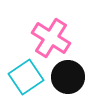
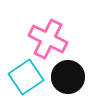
pink cross: moved 3 px left, 1 px down; rotated 6 degrees counterclockwise
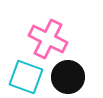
cyan square: rotated 36 degrees counterclockwise
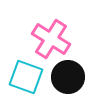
pink cross: moved 3 px right; rotated 6 degrees clockwise
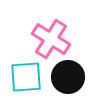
cyan square: rotated 24 degrees counterclockwise
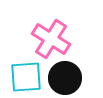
black circle: moved 3 px left, 1 px down
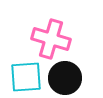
pink cross: rotated 15 degrees counterclockwise
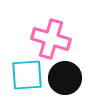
cyan square: moved 1 px right, 2 px up
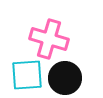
pink cross: moved 2 px left
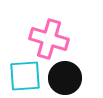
cyan square: moved 2 px left, 1 px down
